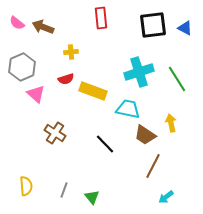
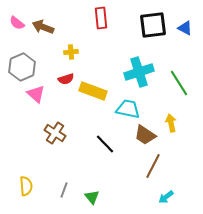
green line: moved 2 px right, 4 px down
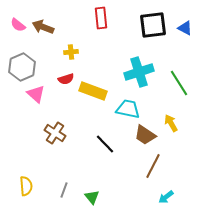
pink semicircle: moved 1 px right, 2 px down
yellow arrow: rotated 18 degrees counterclockwise
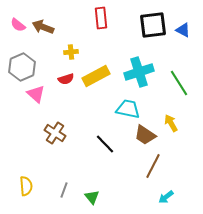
blue triangle: moved 2 px left, 2 px down
yellow rectangle: moved 3 px right, 15 px up; rotated 48 degrees counterclockwise
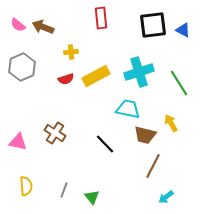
pink triangle: moved 18 px left, 48 px down; rotated 30 degrees counterclockwise
brown trapezoid: rotated 20 degrees counterclockwise
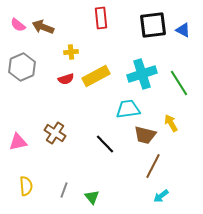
cyan cross: moved 3 px right, 2 px down
cyan trapezoid: rotated 20 degrees counterclockwise
pink triangle: rotated 24 degrees counterclockwise
cyan arrow: moved 5 px left, 1 px up
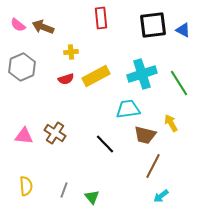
pink triangle: moved 6 px right, 6 px up; rotated 18 degrees clockwise
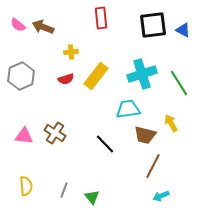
gray hexagon: moved 1 px left, 9 px down
yellow rectangle: rotated 24 degrees counterclockwise
cyan arrow: rotated 14 degrees clockwise
